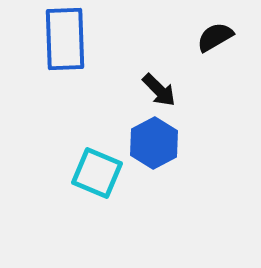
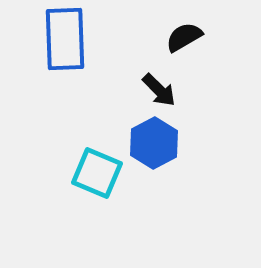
black semicircle: moved 31 px left
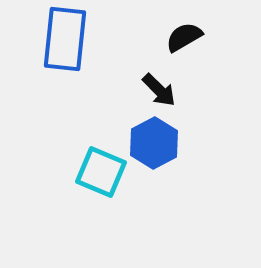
blue rectangle: rotated 8 degrees clockwise
cyan square: moved 4 px right, 1 px up
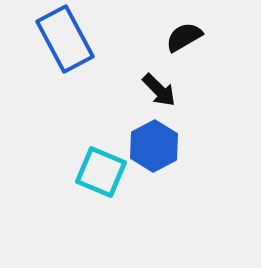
blue rectangle: rotated 34 degrees counterclockwise
blue hexagon: moved 3 px down
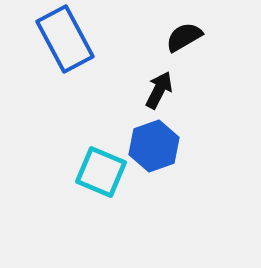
black arrow: rotated 108 degrees counterclockwise
blue hexagon: rotated 9 degrees clockwise
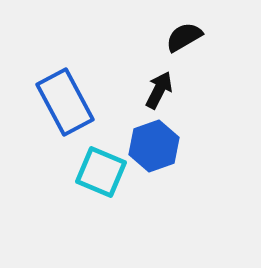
blue rectangle: moved 63 px down
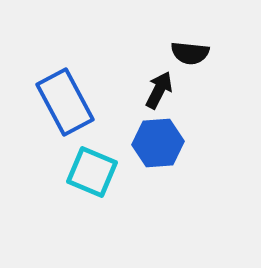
black semicircle: moved 6 px right, 16 px down; rotated 144 degrees counterclockwise
blue hexagon: moved 4 px right, 3 px up; rotated 15 degrees clockwise
cyan square: moved 9 px left
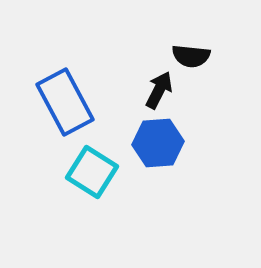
black semicircle: moved 1 px right, 3 px down
cyan square: rotated 9 degrees clockwise
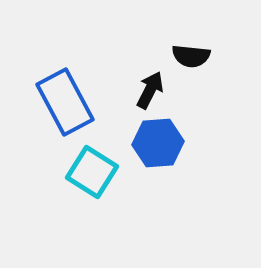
black arrow: moved 9 px left
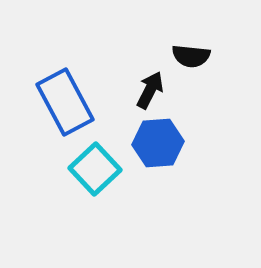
cyan square: moved 3 px right, 3 px up; rotated 15 degrees clockwise
